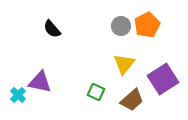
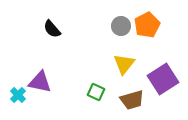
brown trapezoid: rotated 25 degrees clockwise
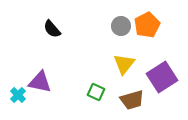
purple square: moved 1 px left, 2 px up
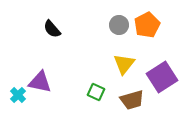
gray circle: moved 2 px left, 1 px up
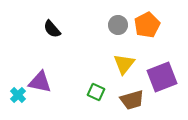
gray circle: moved 1 px left
purple square: rotated 12 degrees clockwise
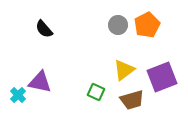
black semicircle: moved 8 px left
yellow triangle: moved 6 px down; rotated 15 degrees clockwise
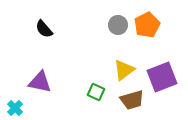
cyan cross: moved 3 px left, 13 px down
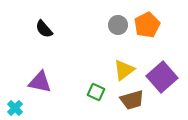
purple square: rotated 20 degrees counterclockwise
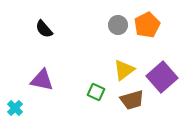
purple triangle: moved 2 px right, 2 px up
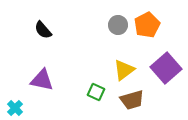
black semicircle: moved 1 px left, 1 px down
purple square: moved 4 px right, 9 px up
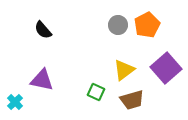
cyan cross: moved 6 px up
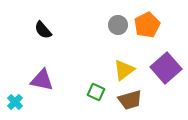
brown trapezoid: moved 2 px left
